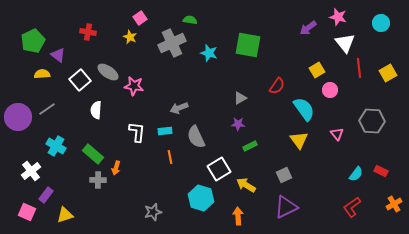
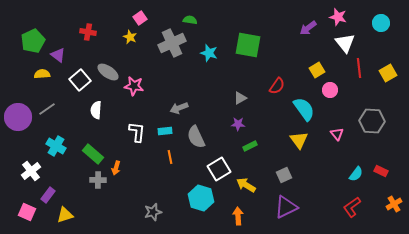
purple rectangle at (46, 195): moved 2 px right
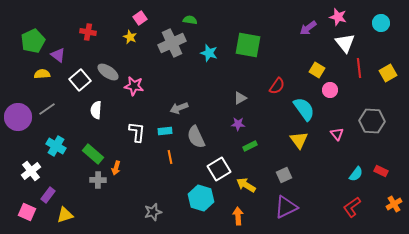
yellow square at (317, 70): rotated 28 degrees counterclockwise
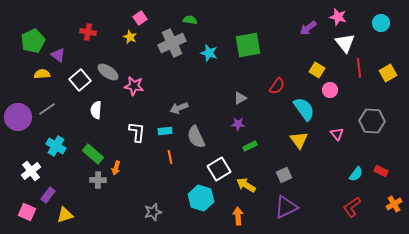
green square at (248, 45): rotated 20 degrees counterclockwise
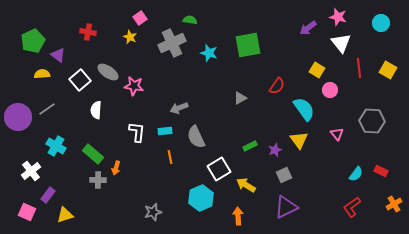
white triangle at (345, 43): moved 4 px left
yellow square at (388, 73): moved 3 px up; rotated 30 degrees counterclockwise
purple star at (238, 124): moved 37 px right, 26 px down; rotated 24 degrees counterclockwise
cyan hexagon at (201, 198): rotated 20 degrees clockwise
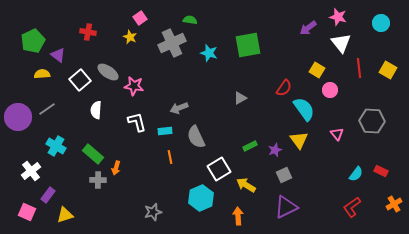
red semicircle at (277, 86): moved 7 px right, 2 px down
white L-shape at (137, 132): moved 10 px up; rotated 20 degrees counterclockwise
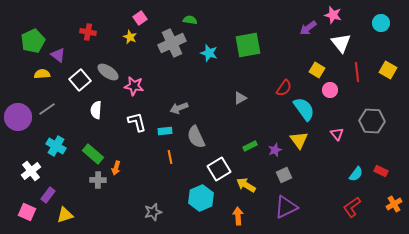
pink star at (338, 17): moved 5 px left, 2 px up
red line at (359, 68): moved 2 px left, 4 px down
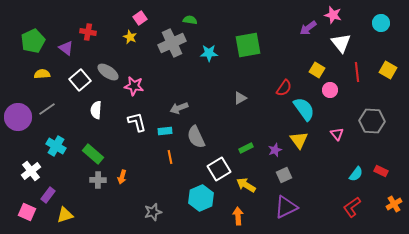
cyan star at (209, 53): rotated 18 degrees counterclockwise
purple triangle at (58, 55): moved 8 px right, 7 px up
green rectangle at (250, 146): moved 4 px left, 2 px down
orange arrow at (116, 168): moved 6 px right, 9 px down
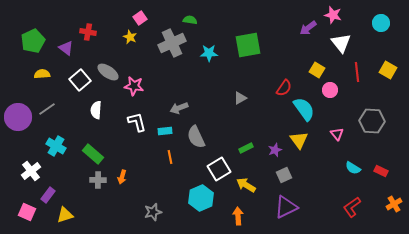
cyan semicircle at (356, 174): moved 3 px left, 6 px up; rotated 84 degrees clockwise
